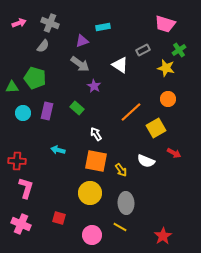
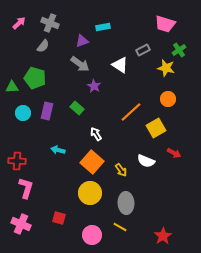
pink arrow: rotated 24 degrees counterclockwise
orange square: moved 4 px left, 1 px down; rotated 30 degrees clockwise
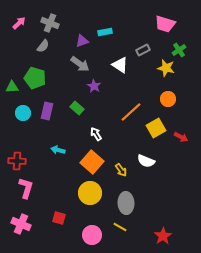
cyan rectangle: moved 2 px right, 5 px down
red arrow: moved 7 px right, 16 px up
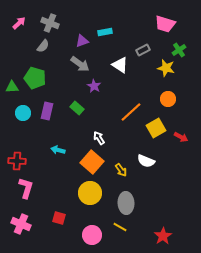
white arrow: moved 3 px right, 4 px down
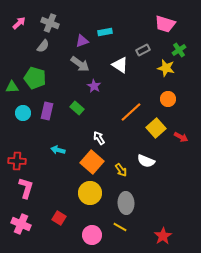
yellow square: rotated 12 degrees counterclockwise
red square: rotated 16 degrees clockwise
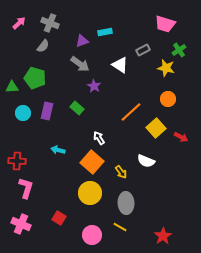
yellow arrow: moved 2 px down
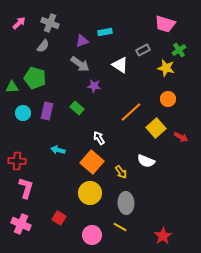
purple star: rotated 24 degrees counterclockwise
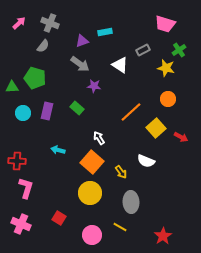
gray ellipse: moved 5 px right, 1 px up
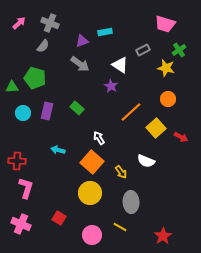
purple star: moved 17 px right; rotated 24 degrees clockwise
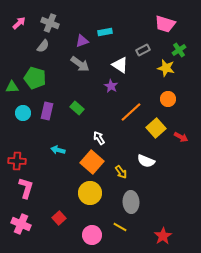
red square: rotated 16 degrees clockwise
